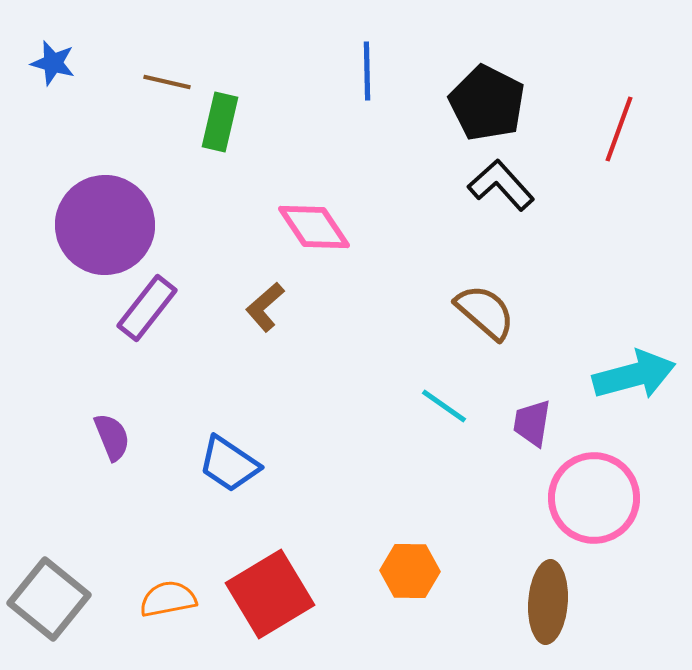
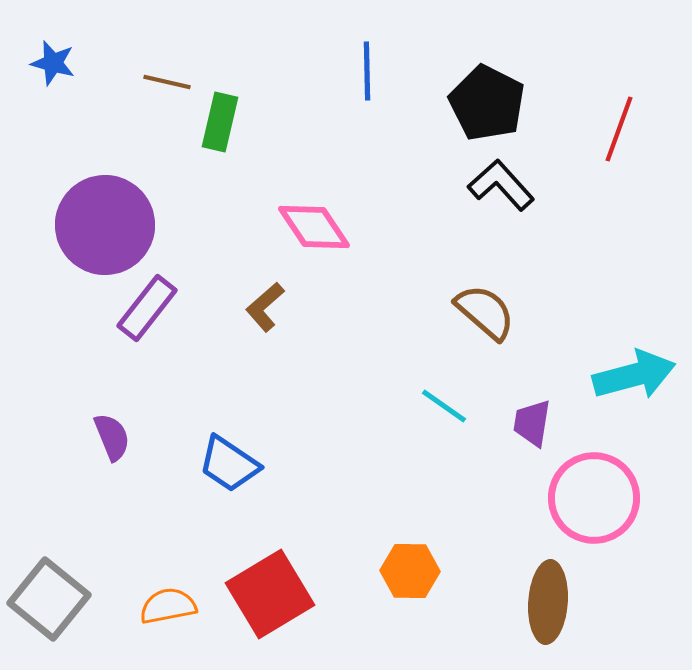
orange semicircle: moved 7 px down
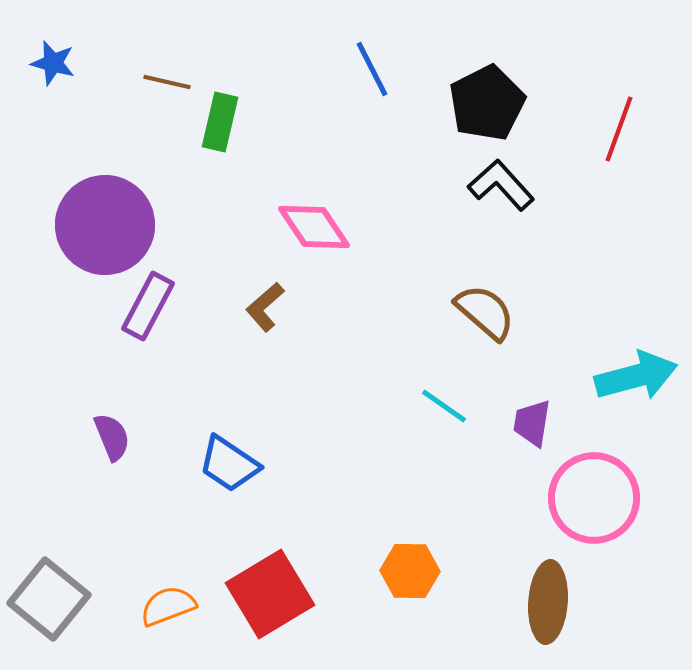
blue line: moved 5 px right, 2 px up; rotated 26 degrees counterclockwise
black pentagon: rotated 18 degrees clockwise
purple rectangle: moved 1 px right, 2 px up; rotated 10 degrees counterclockwise
cyan arrow: moved 2 px right, 1 px down
orange semicircle: rotated 10 degrees counterclockwise
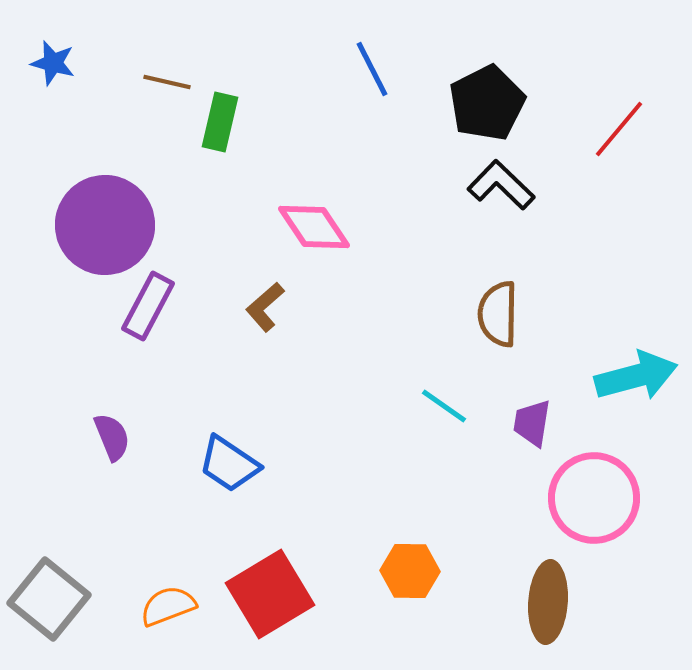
red line: rotated 20 degrees clockwise
black L-shape: rotated 4 degrees counterclockwise
brown semicircle: moved 13 px right, 2 px down; rotated 130 degrees counterclockwise
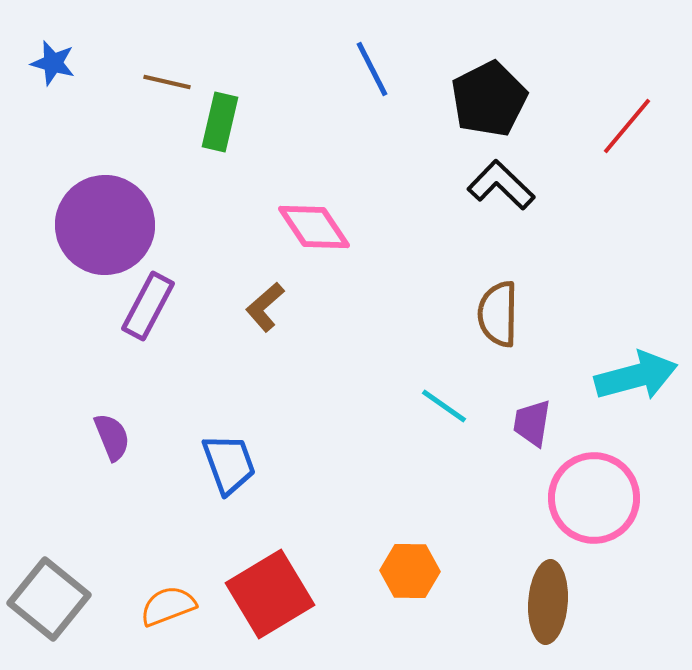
black pentagon: moved 2 px right, 4 px up
red line: moved 8 px right, 3 px up
blue trapezoid: rotated 144 degrees counterclockwise
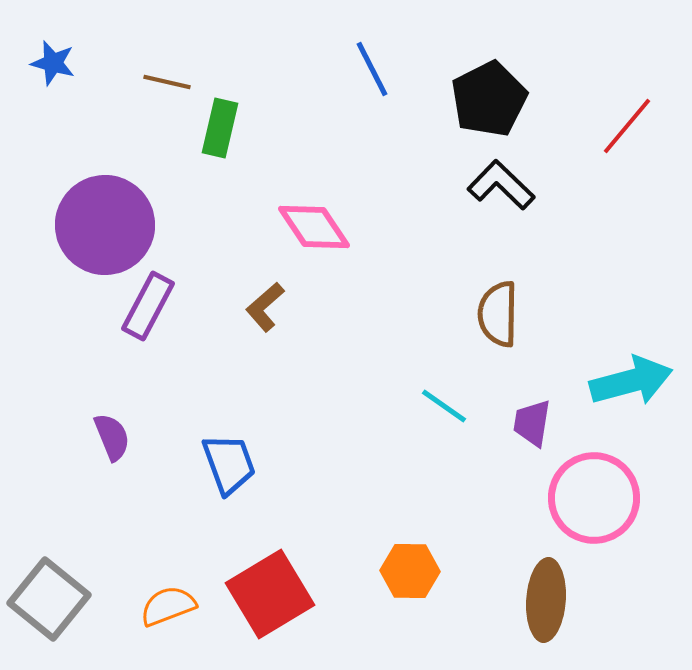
green rectangle: moved 6 px down
cyan arrow: moved 5 px left, 5 px down
brown ellipse: moved 2 px left, 2 px up
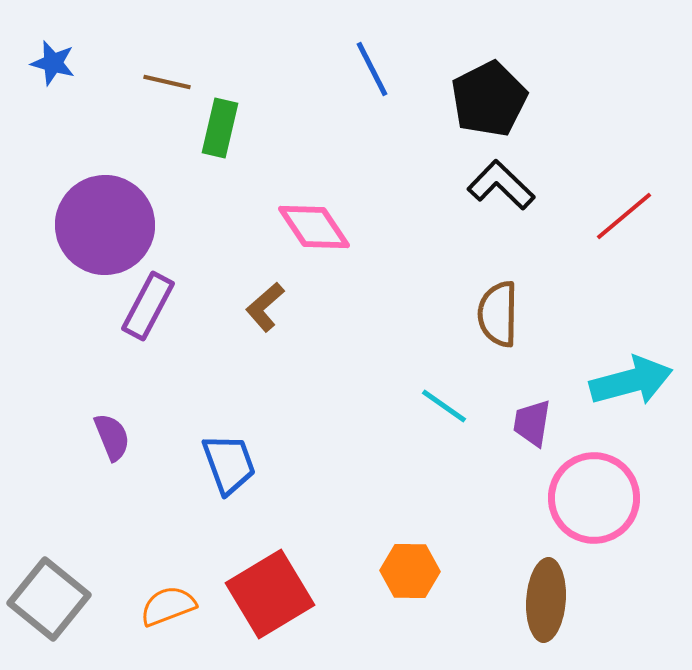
red line: moved 3 px left, 90 px down; rotated 10 degrees clockwise
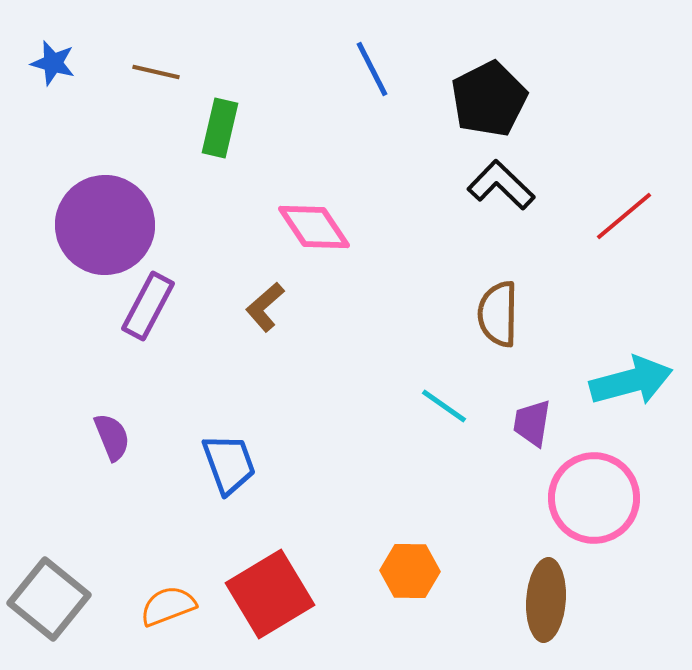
brown line: moved 11 px left, 10 px up
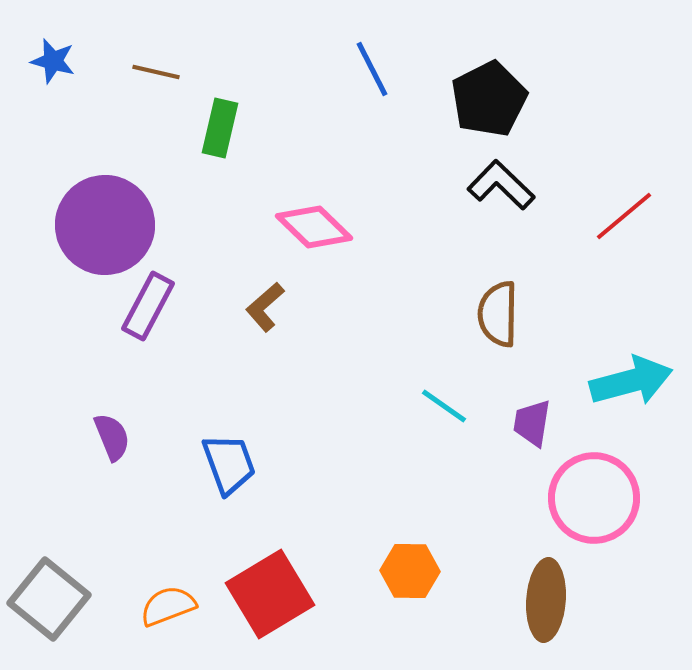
blue star: moved 2 px up
pink diamond: rotated 12 degrees counterclockwise
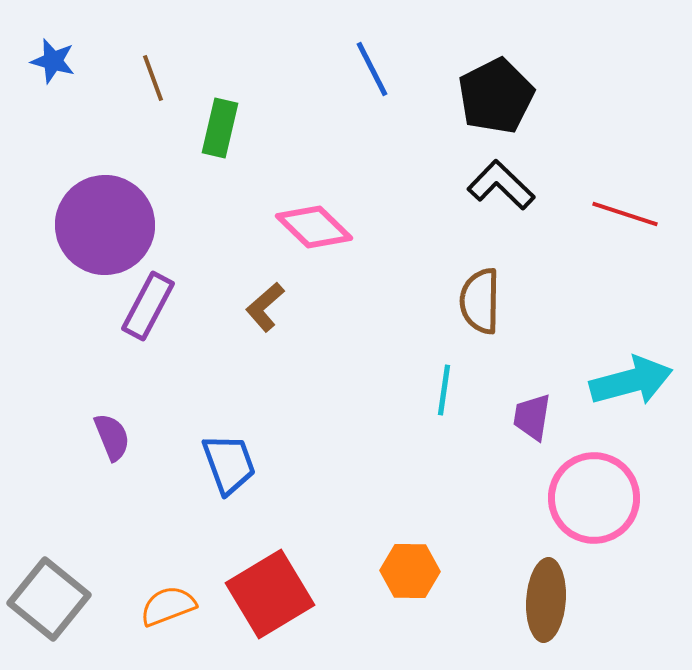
brown line: moved 3 px left, 6 px down; rotated 57 degrees clockwise
black pentagon: moved 7 px right, 3 px up
red line: moved 1 px right, 2 px up; rotated 58 degrees clockwise
brown semicircle: moved 18 px left, 13 px up
cyan line: moved 16 px up; rotated 63 degrees clockwise
purple trapezoid: moved 6 px up
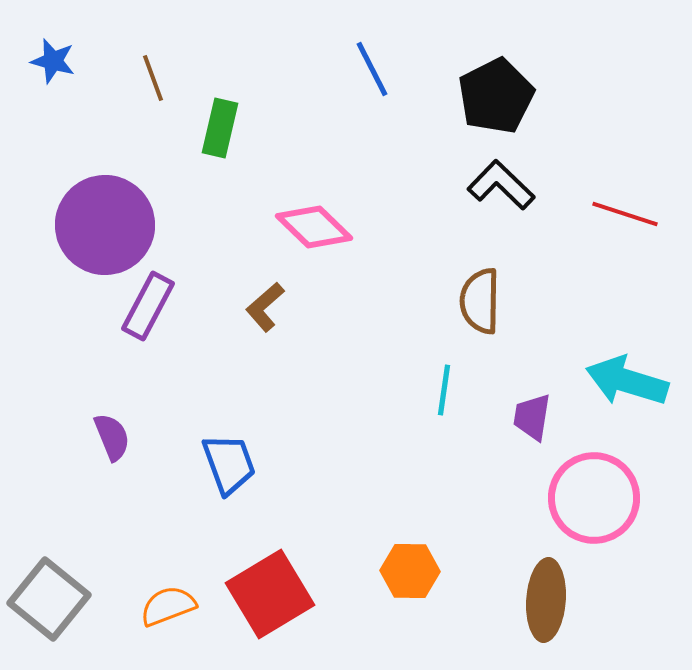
cyan arrow: moved 4 px left; rotated 148 degrees counterclockwise
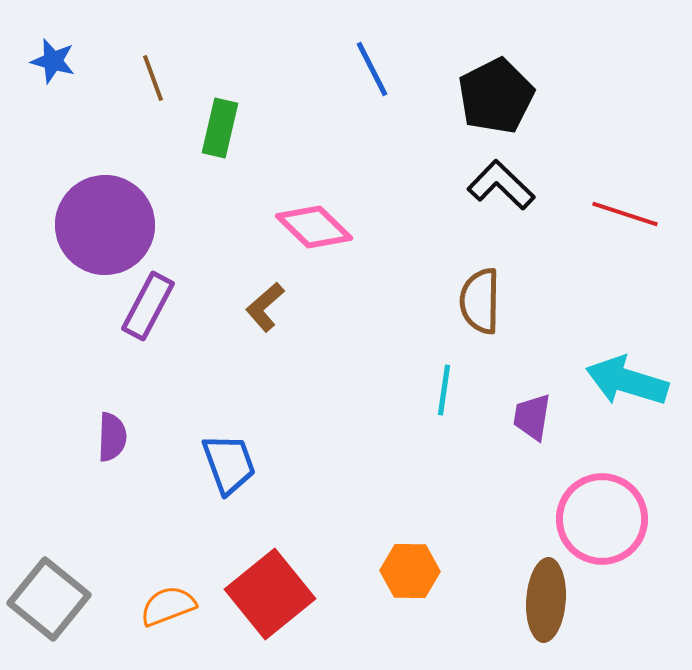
purple semicircle: rotated 24 degrees clockwise
pink circle: moved 8 px right, 21 px down
red square: rotated 8 degrees counterclockwise
